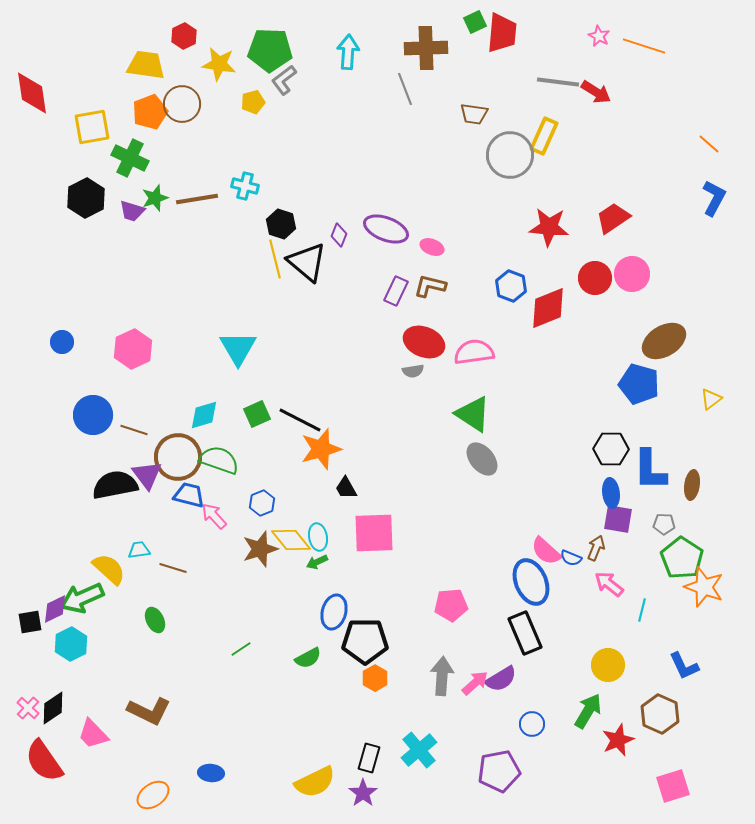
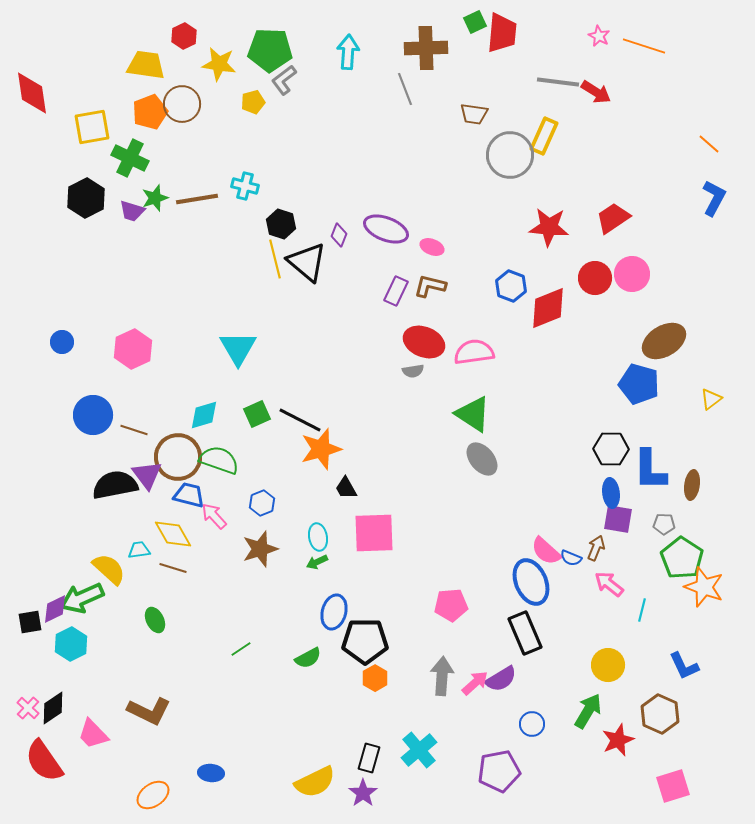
yellow diamond at (291, 540): moved 118 px left, 6 px up; rotated 9 degrees clockwise
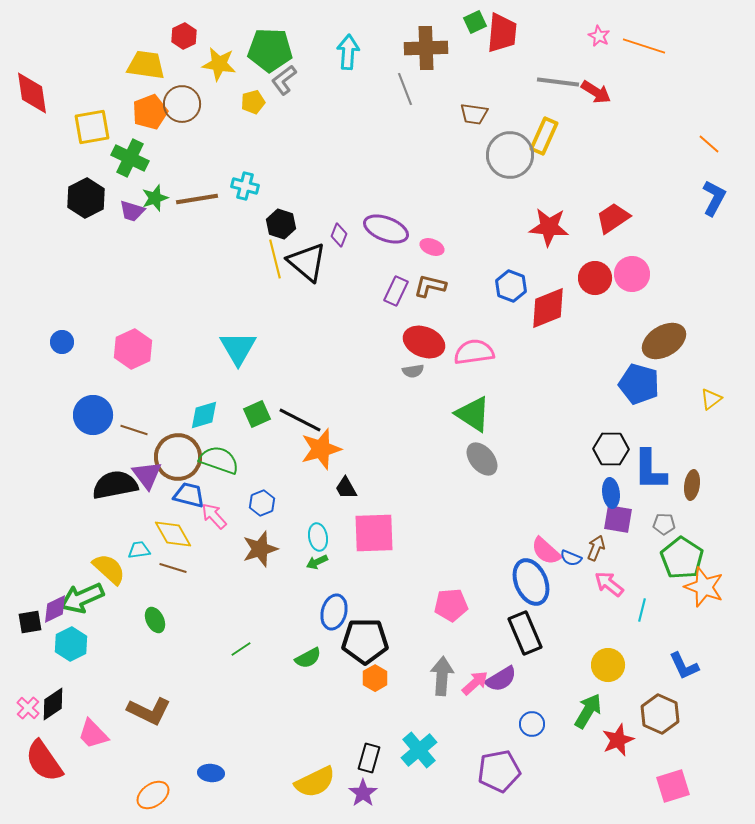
black diamond at (53, 708): moved 4 px up
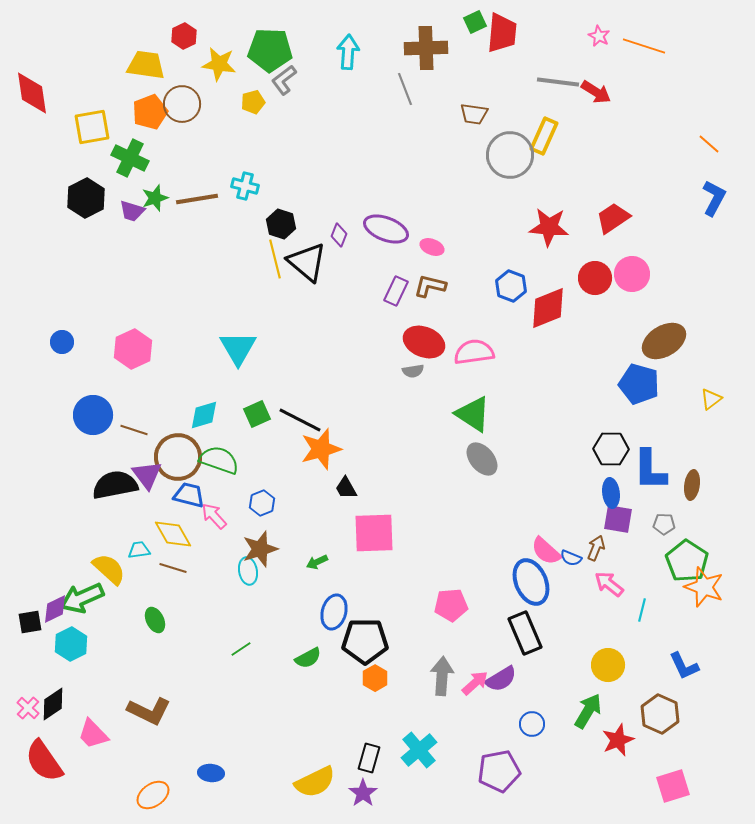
cyan ellipse at (318, 537): moved 70 px left, 34 px down
green pentagon at (682, 558): moved 5 px right, 3 px down
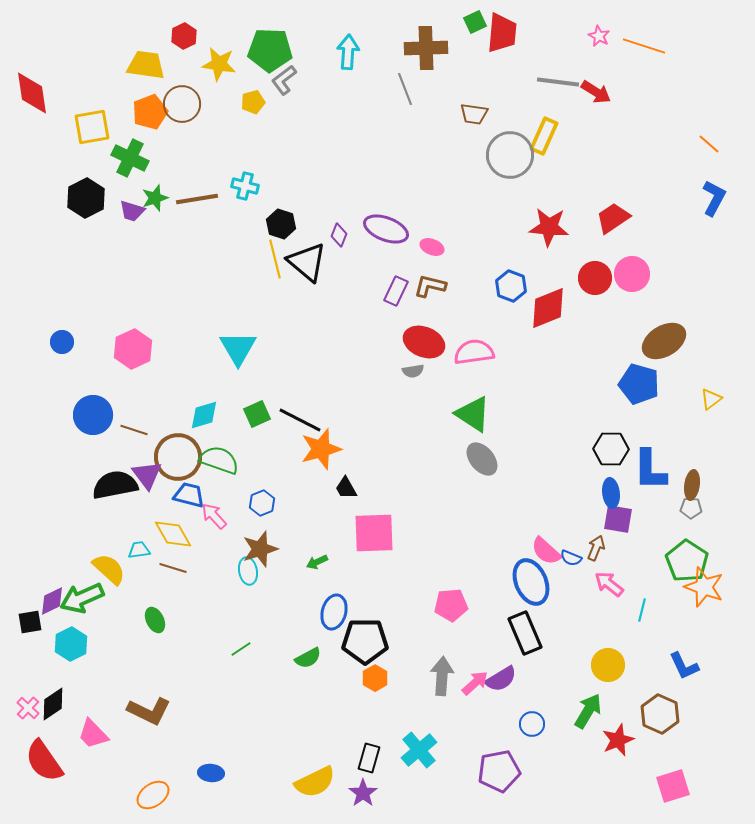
gray pentagon at (664, 524): moved 27 px right, 16 px up
purple diamond at (55, 609): moved 3 px left, 8 px up
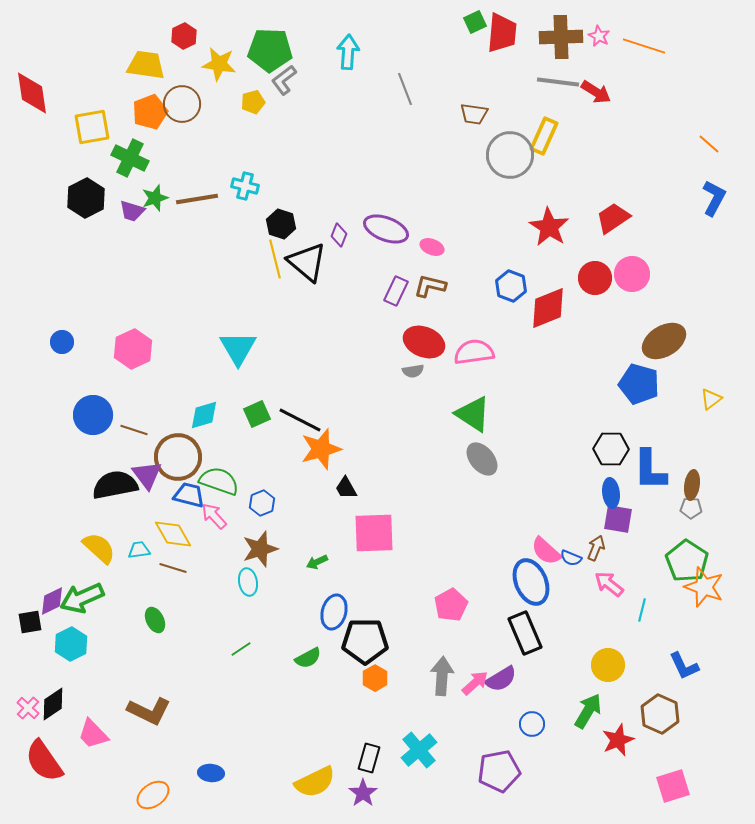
brown cross at (426, 48): moved 135 px right, 11 px up
red star at (549, 227): rotated 27 degrees clockwise
green semicircle at (219, 460): moved 21 px down
yellow semicircle at (109, 569): moved 10 px left, 21 px up
cyan ellipse at (248, 571): moved 11 px down
pink pentagon at (451, 605): rotated 24 degrees counterclockwise
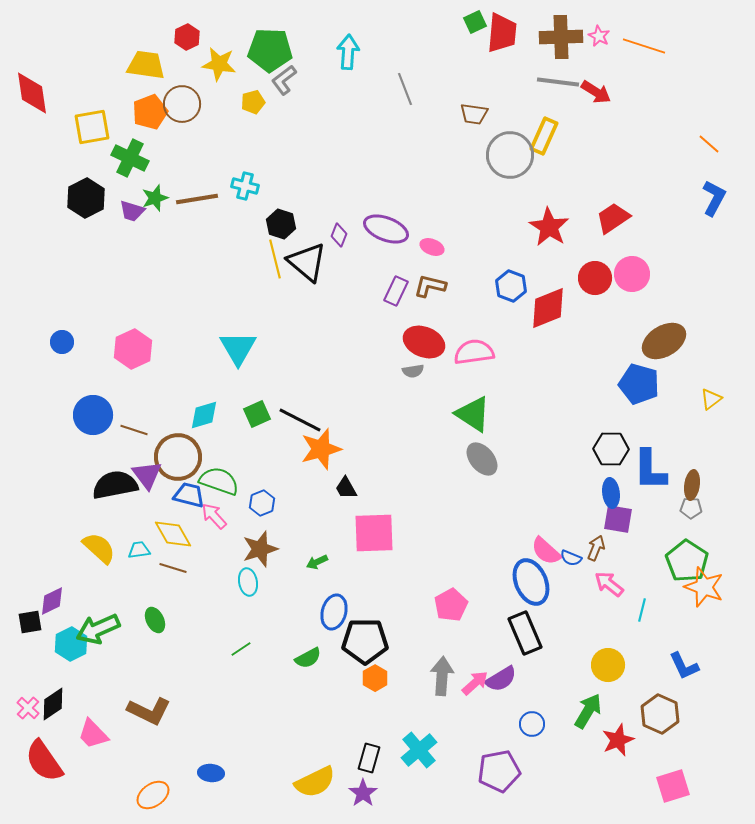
red hexagon at (184, 36): moved 3 px right, 1 px down
green arrow at (82, 598): moved 16 px right, 31 px down
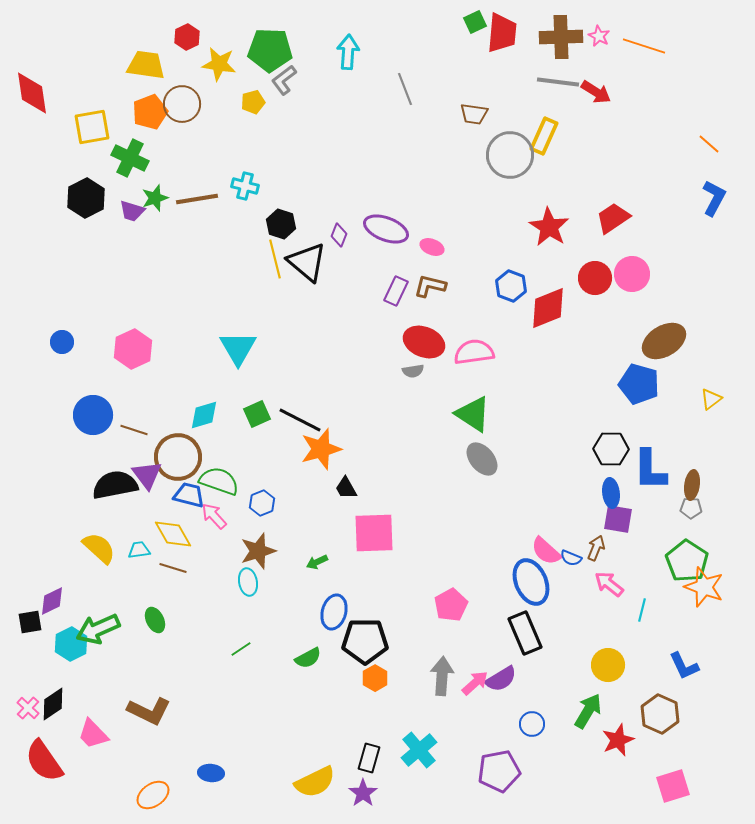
brown star at (260, 549): moved 2 px left, 2 px down
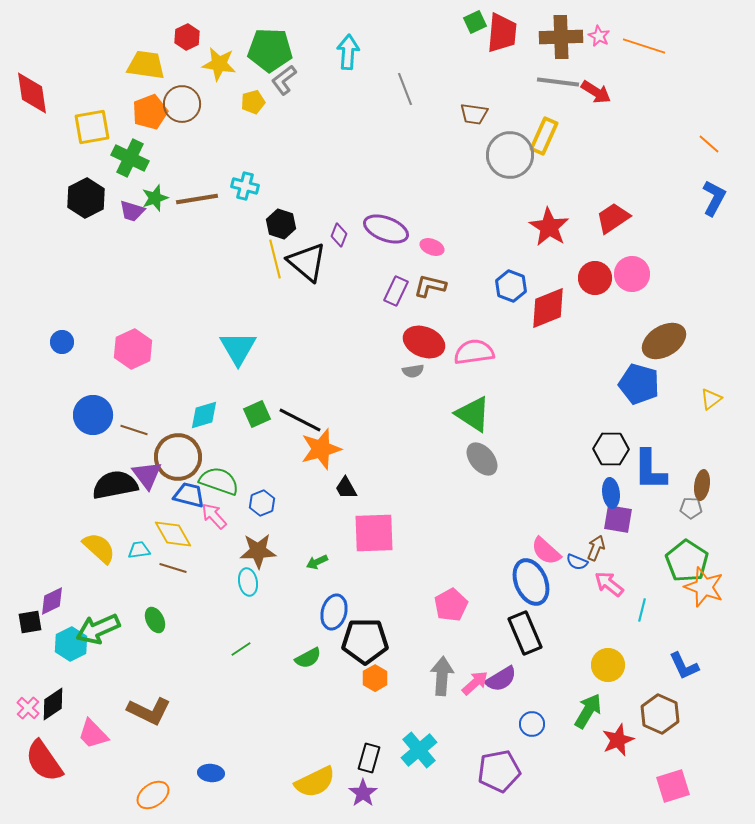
brown ellipse at (692, 485): moved 10 px right
brown star at (258, 551): rotated 15 degrees clockwise
blue semicircle at (571, 558): moved 6 px right, 4 px down
